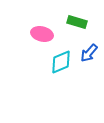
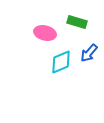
pink ellipse: moved 3 px right, 1 px up
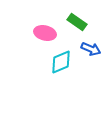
green rectangle: rotated 18 degrees clockwise
blue arrow: moved 2 px right, 4 px up; rotated 108 degrees counterclockwise
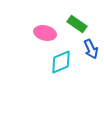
green rectangle: moved 2 px down
blue arrow: rotated 42 degrees clockwise
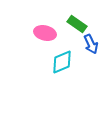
blue arrow: moved 5 px up
cyan diamond: moved 1 px right
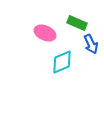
green rectangle: moved 1 px up; rotated 12 degrees counterclockwise
pink ellipse: rotated 10 degrees clockwise
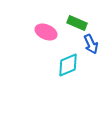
pink ellipse: moved 1 px right, 1 px up
cyan diamond: moved 6 px right, 3 px down
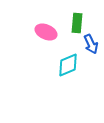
green rectangle: rotated 72 degrees clockwise
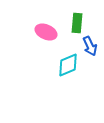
blue arrow: moved 1 px left, 2 px down
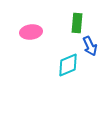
pink ellipse: moved 15 px left; rotated 30 degrees counterclockwise
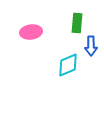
blue arrow: moved 1 px right; rotated 24 degrees clockwise
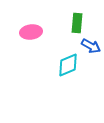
blue arrow: rotated 60 degrees counterclockwise
